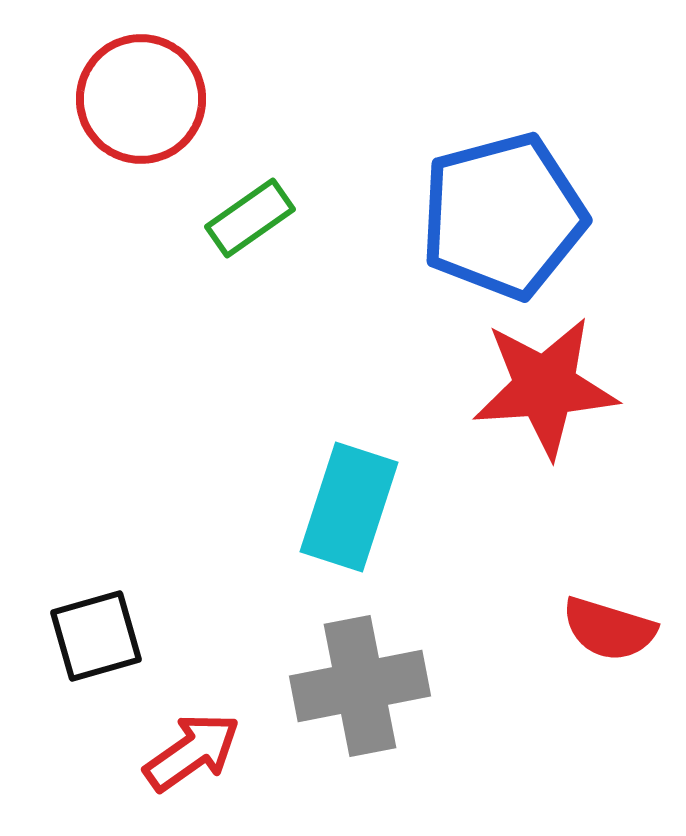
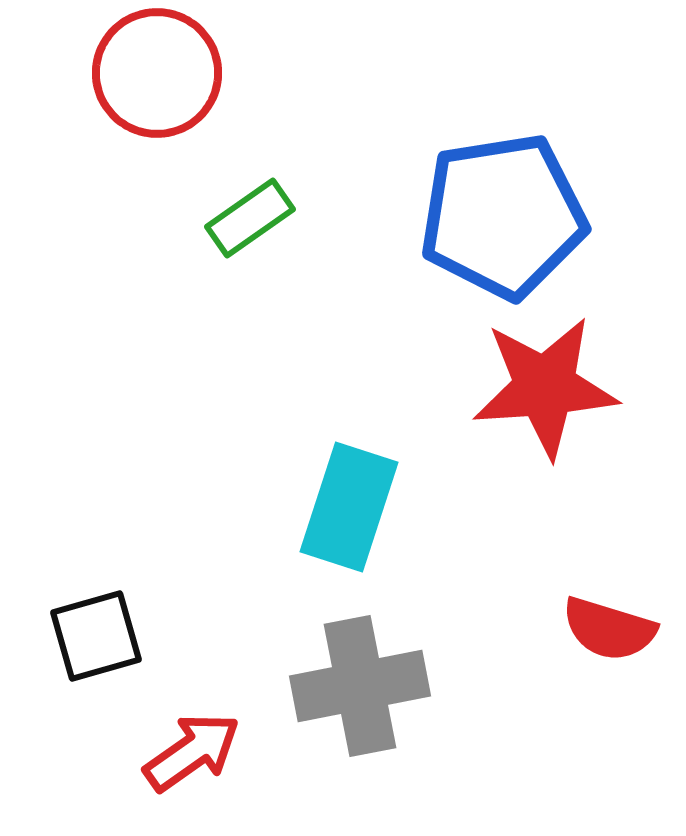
red circle: moved 16 px right, 26 px up
blue pentagon: rotated 6 degrees clockwise
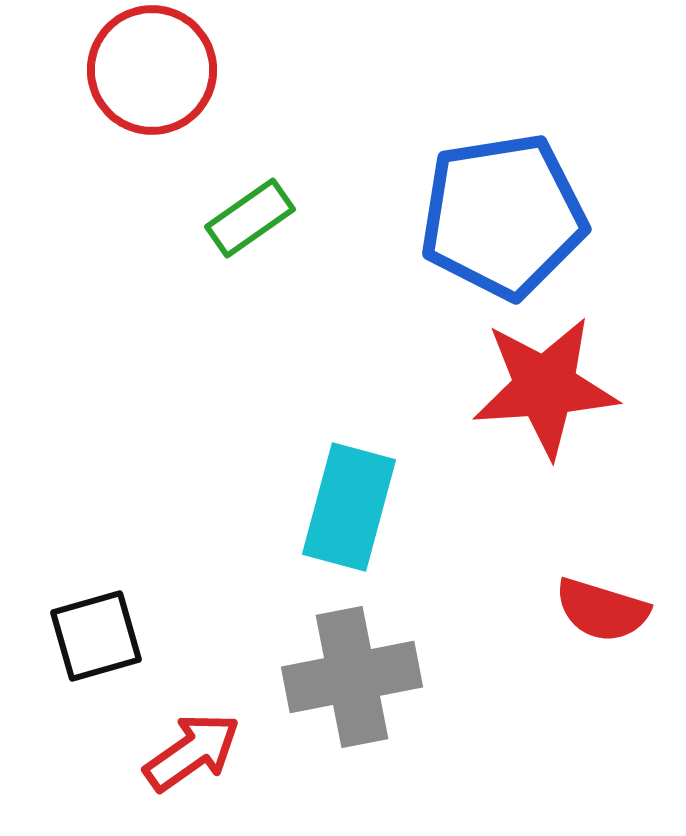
red circle: moved 5 px left, 3 px up
cyan rectangle: rotated 3 degrees counterclockwise
red semicircle: moved 7 px left, 19 px up
gray cross: moved 8 px left, 9 px up
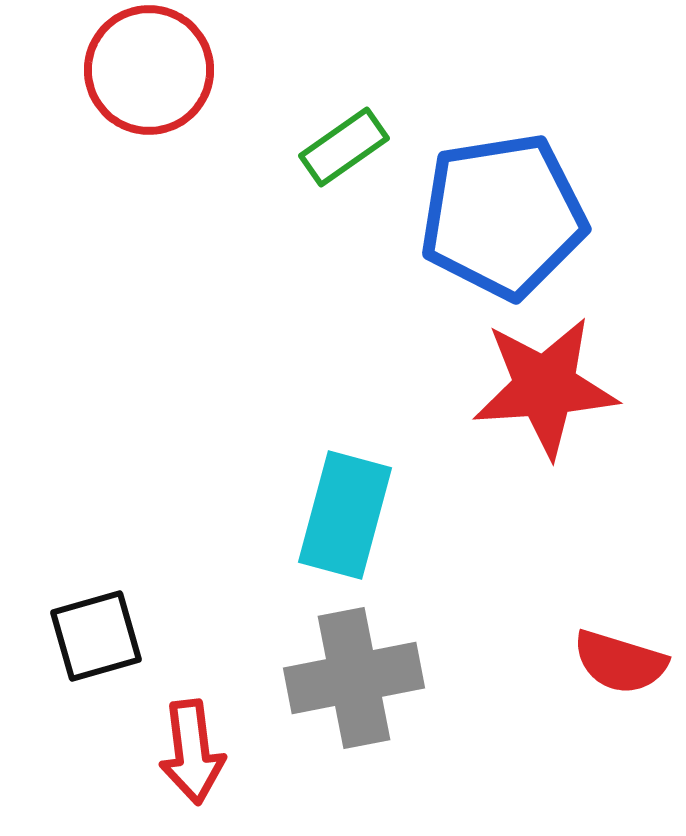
red circle: moved 3 px left
green rectangle: moved 94 px right, 71 px up
cyan rectangle: moved 4 px left, 8 px down
red semicircle: moved 18 px right, 52 px down
gray cross: moved 2 px right, 1 px down
red arrow: rotated 118 degrees clockwise
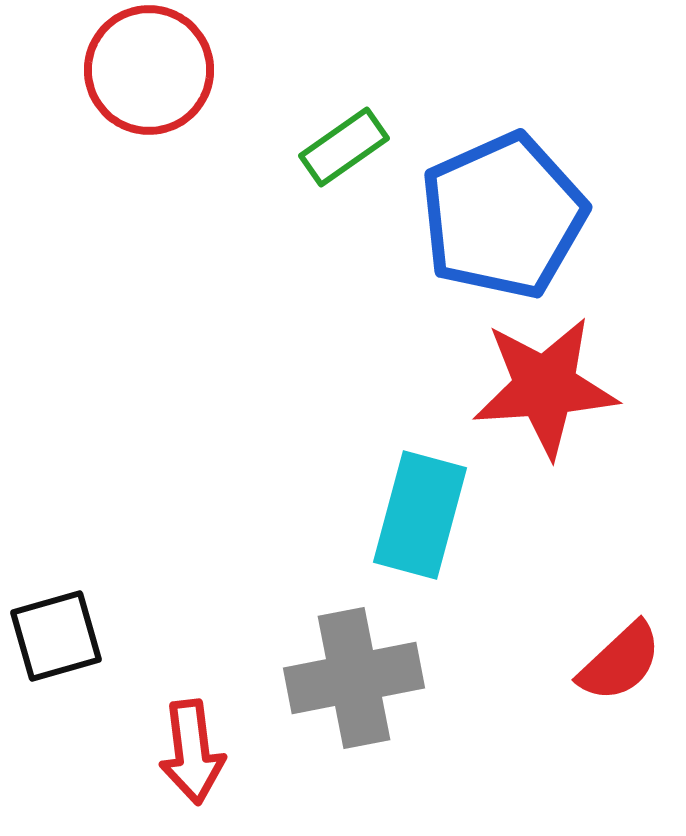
blue pentagon: rotated 15 degrees counterclockwise
cyan rectangle: moved 75 px right
black square: moved 40 px left
red semicircle: rotated 60 degrees counterclockwise
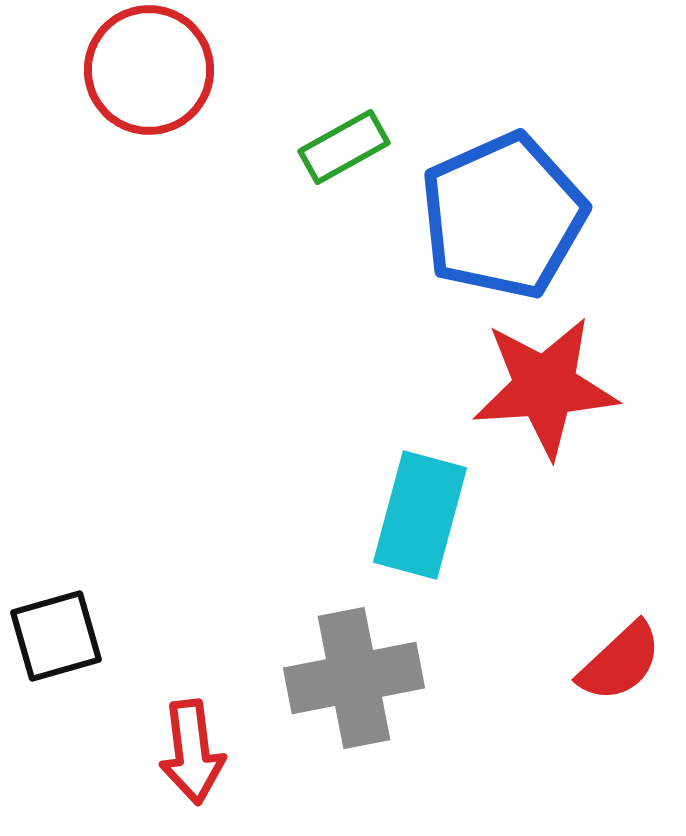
green rectangle: rotated 6 degrees clockwise
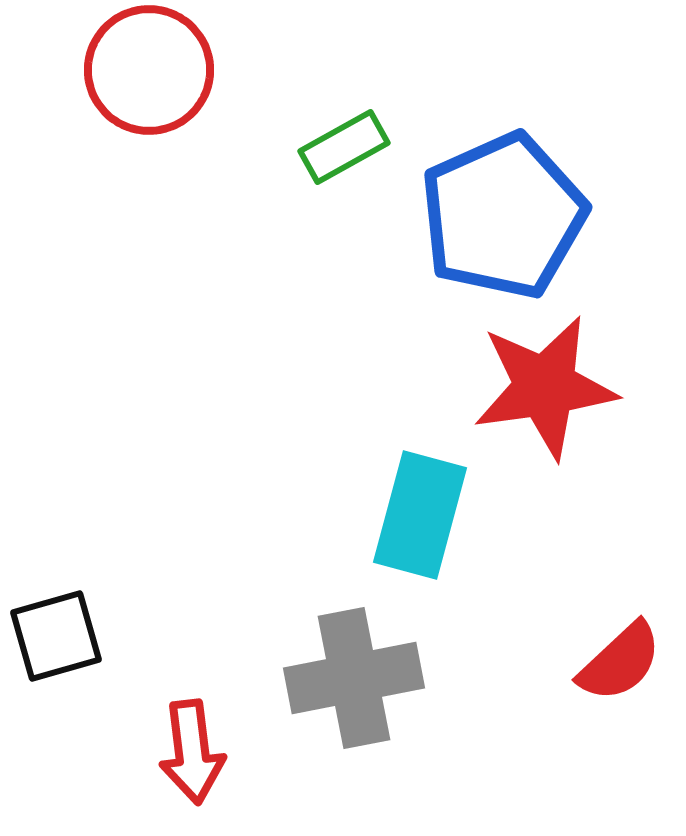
red star: rotated 4 degrees counterclockwise
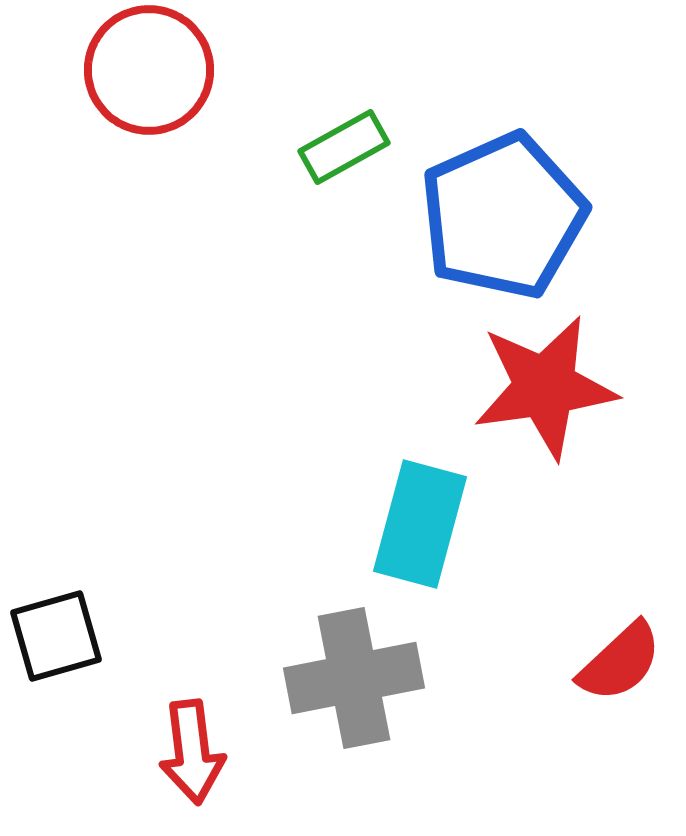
cyan rectangle: moved 9 px down
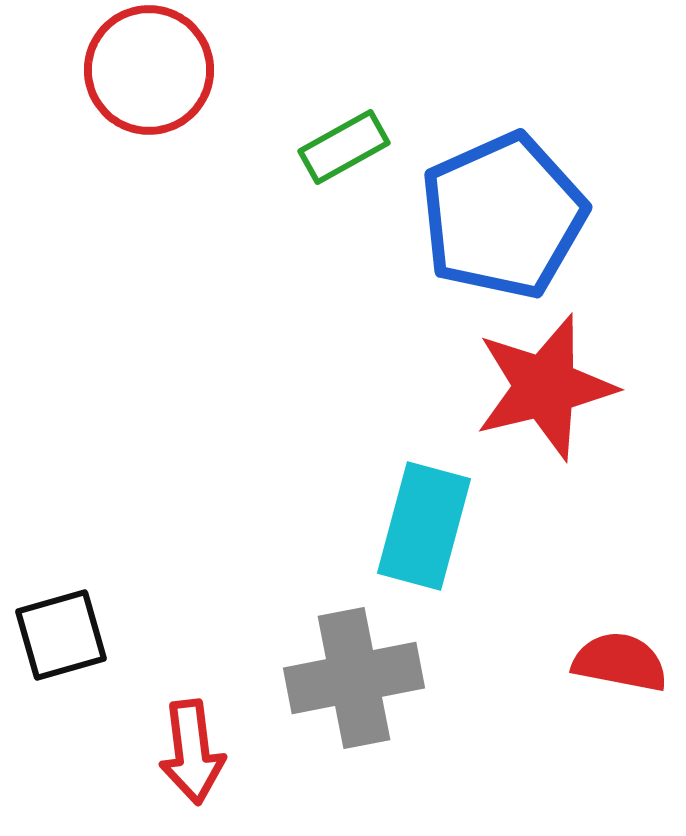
red star: rotated 6 degrees counterclockwise
cyan rectangle: moved 4 px right, 2 px down
black square: moved 5 px right, 1 px up
red semicircle: rotated 126 degrees counterclockwise
